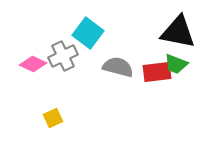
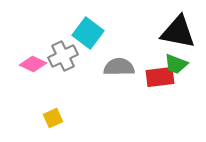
gray semicircle: moved 1 px right; rotated 16 degrees counterclockwise
red rectangle: moved 3 px right, 5 px down
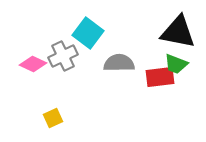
gray semicircle: moved 4 px up
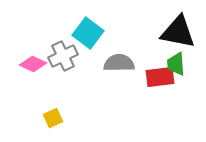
green trapezoid: rotated 65 degrees clockwise
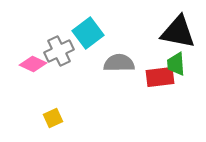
cyan square: rotated 16 degrees clockwise
gray cross: moved 4 px left, 5 px up
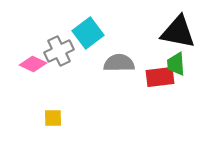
yellow square: rotated 24 degrees clockwise
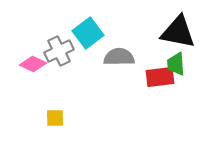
gray semicircle: moved 6 px up
yellow square: moved 2 px right
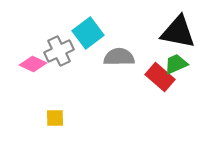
green trapezoid: rotated 70 degrees clockwise
red rectangle: rotated 48 degrees clockwise
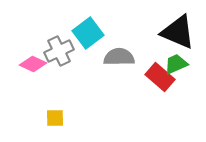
black triangle: rotated 12 degrees clockwise
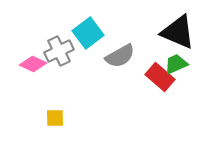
gray semicircle: moved 1 px right, 1 px up; rotated 152 degrees clockwise
